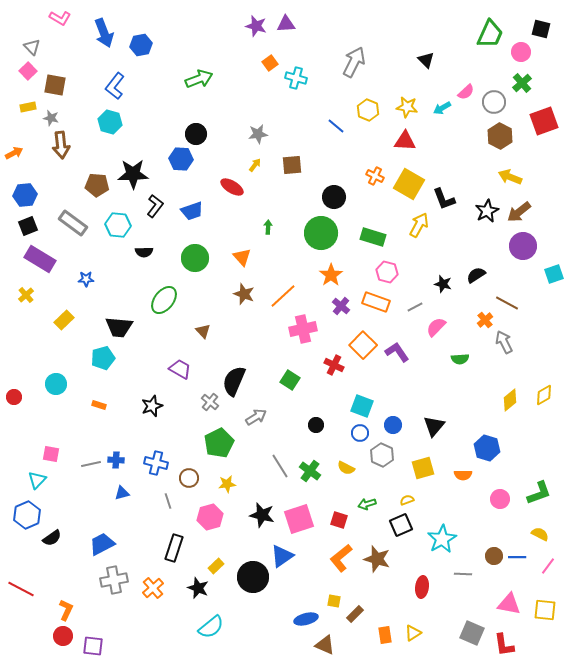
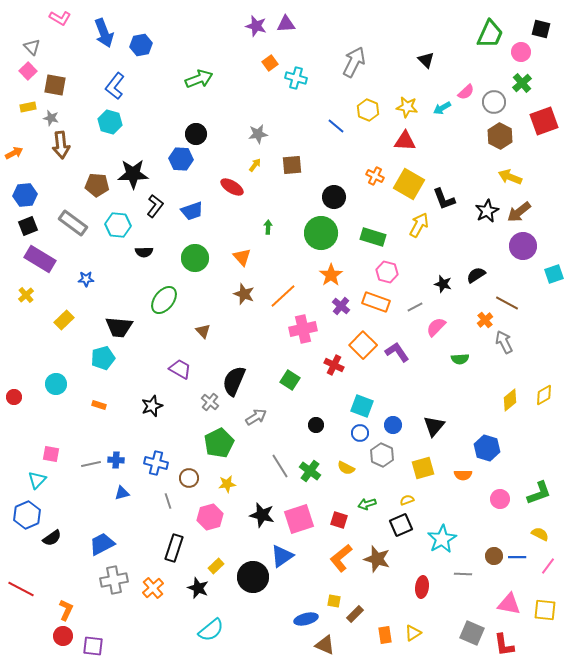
cyan semicircle at (211, 627): moved 3 px down
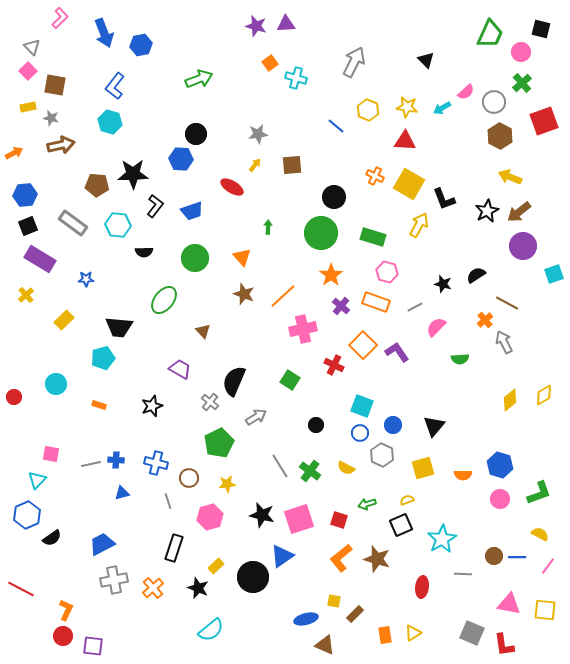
pink L-shape at (60, 18): rotated 75 degrees counterclockwise
brown arrow at (61, 145): rotated 96 degrees counterclockwise
blue hexagon at (487, 448): moved 13 px right, 17 px down
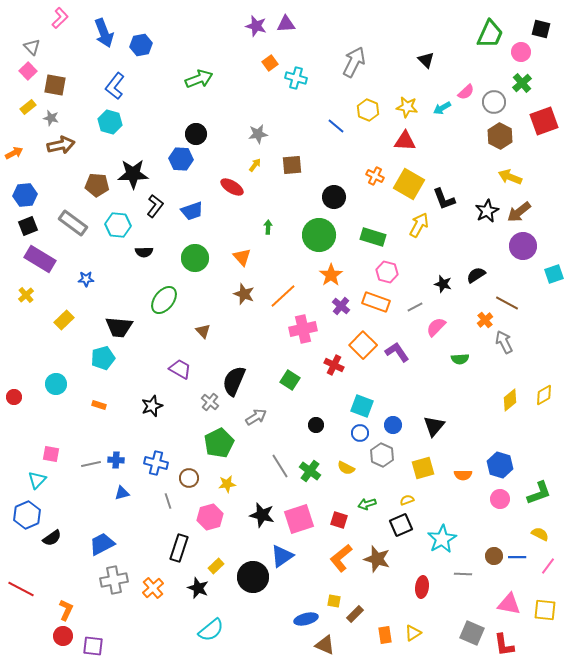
yellow rectangle at (28, 107): rotated 28 degrees counterclockwise
green circle at (321, 233): moved 2 px left, 2 px down
black rectangle at (174, 548): moved 5 px right
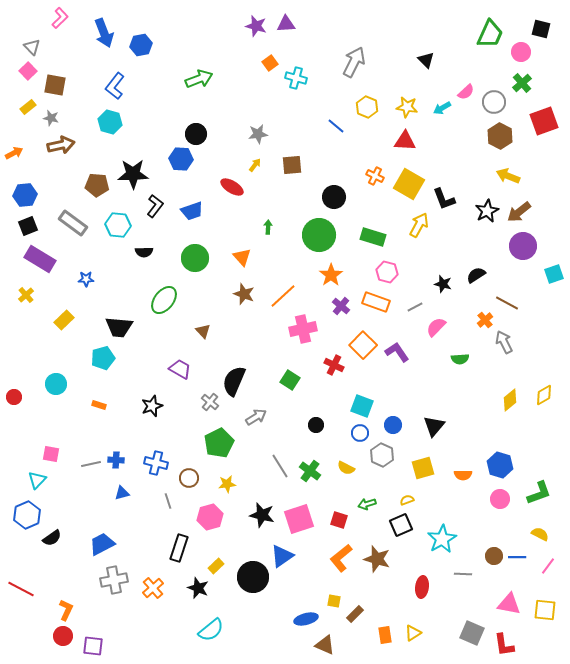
yellow hexagon at (368, 110): moved 1 px left, 3 px up
yellow arrow at (510, 177): moved 2 px left, 1 px up
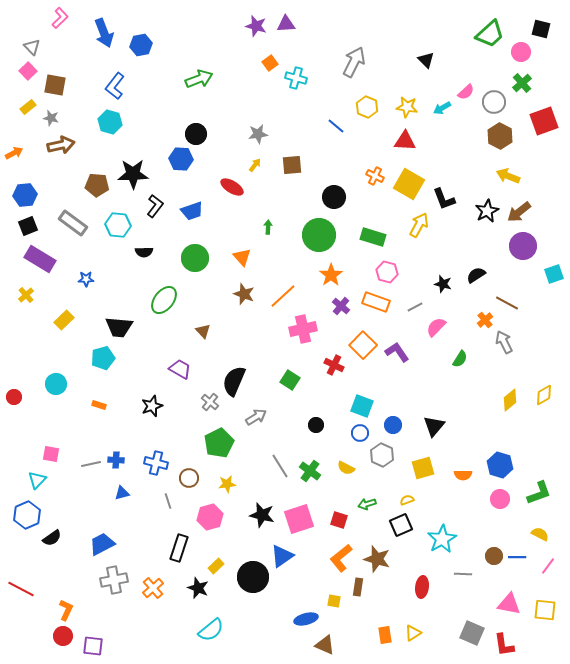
green trapezoid at (490, 34): rotated 24 degrees clockwise
green semicircle at (460, 359): rotated 54 degrees counterclockwise
brown rectangle at (355, 614): moved 3 px right, 27 px up; rotated 36 degrees counterclockwise
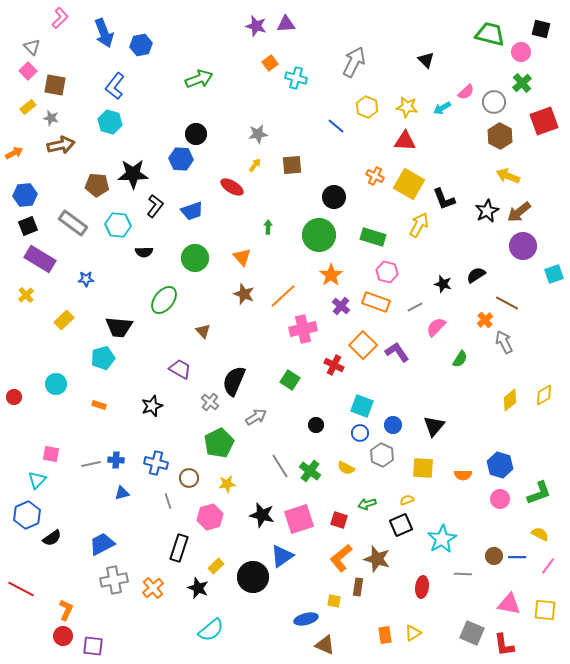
green trapezoid at (490, 34): rotated 124 degrees counterclockwise
yellow square at (423, 468): rotated 20 degrees clockwise
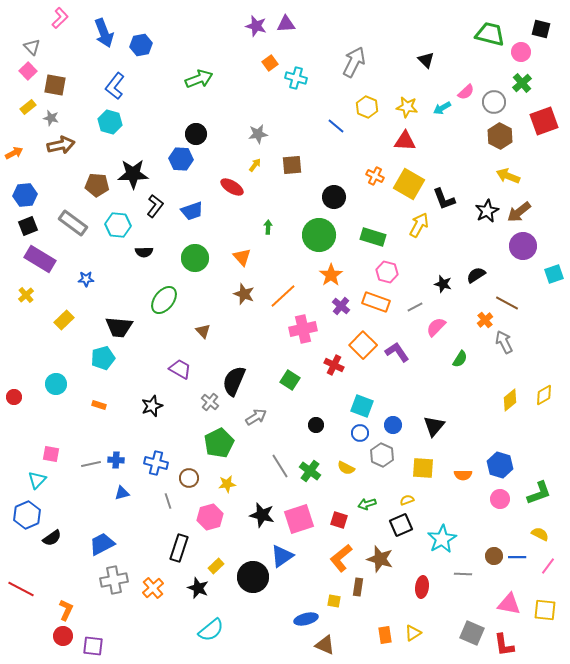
brown star at (377, 559): moved 3 px right
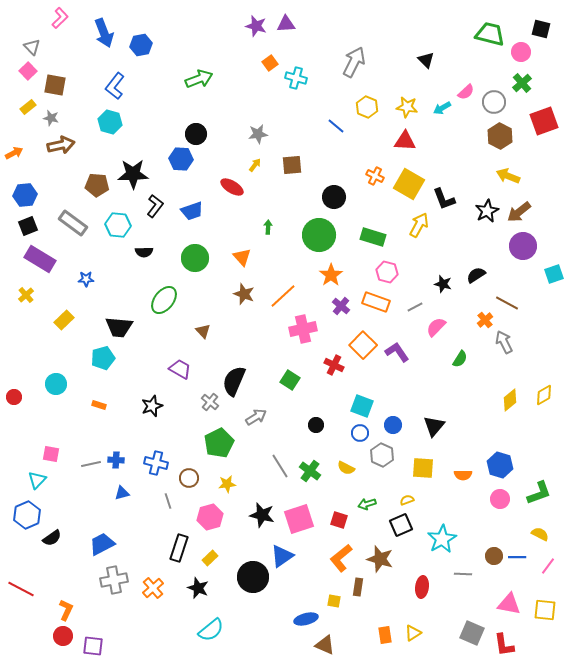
yellow rectangle at (216, 566): moved 6 px left, 8 px up
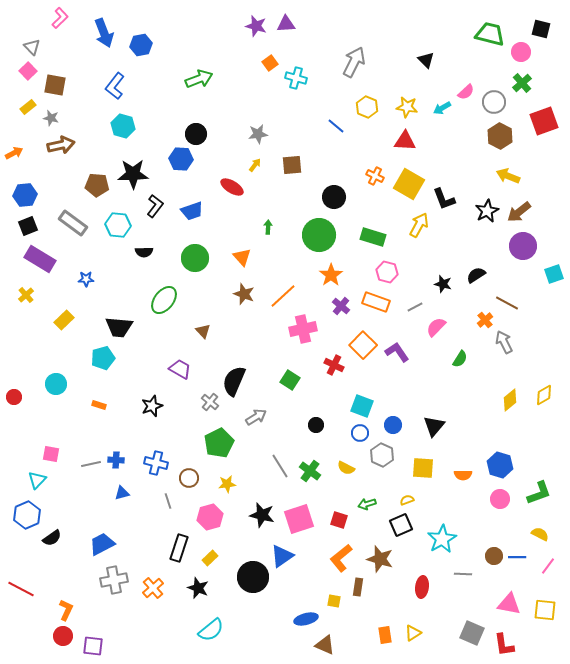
cyan hexagon at (110, 122): moved 13 px right, 4 px down
